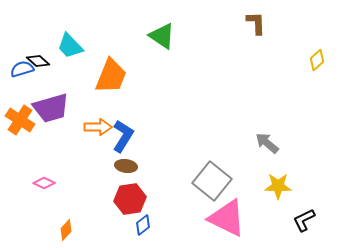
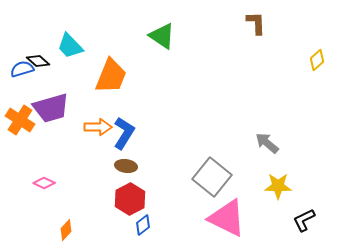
blue L-shape: moved 1 px right, 3 px up
gray square: moved 4 px up
red hexagon: rotated 20 degrees counterclockwise
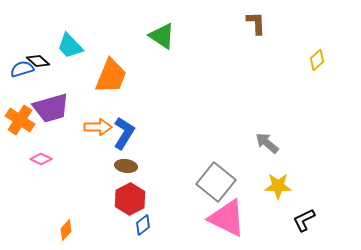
gray square: moved 4 px right, 5 px down
pink diamond: moved 3 px left, 24 px up
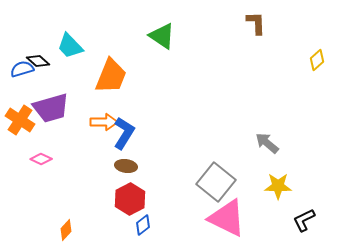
orange arrow: moved 6 px right, 5 px up
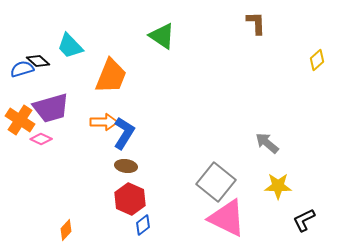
pink diamond: moved 20 px up
red hexagon: rotated 8 degrees counterclockwise
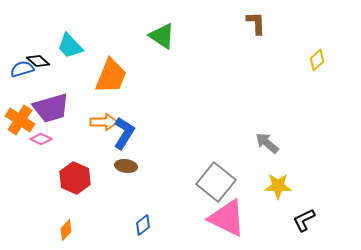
red hexagon: moved 55 px left, 21 px up
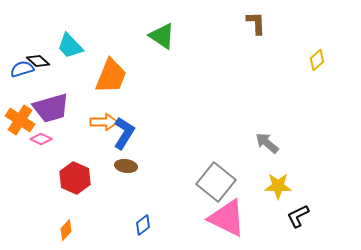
black L-shape: moved 6 px left, 4 px up
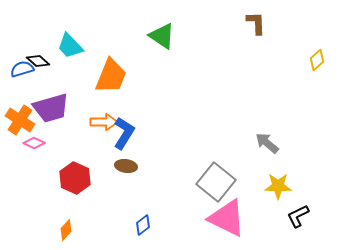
pink diamond: moved 7 px left, 4 px down
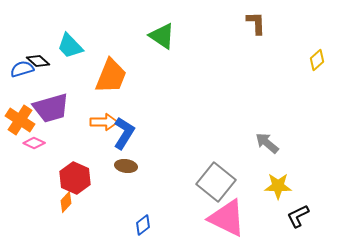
orange diamond: moved 28 px up
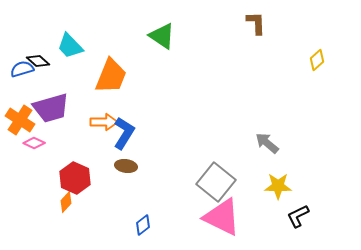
pink triangle: moved 5 px left, 1 px up
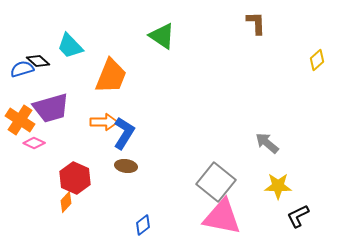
pink triangle: rotated 15 degrees counterclockwise
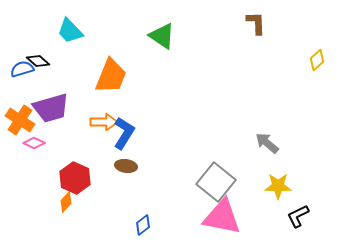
cyan trapezoid: moved 15 px up
